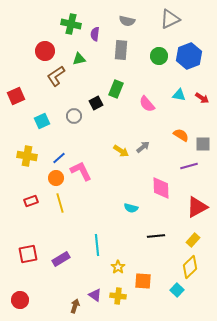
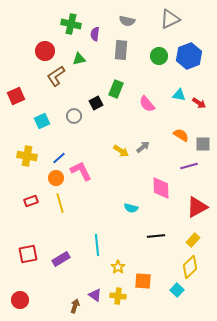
red arrow at (202, 98): moved 3 px left, 5 px down
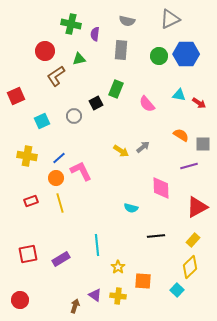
blue hexagon at (189, 56): moved 3 px left, 2 px up; rotated 20 degrees clockwise
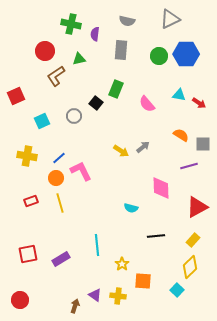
black square at (96, 103): rotated 24 degrees counterclockwise
yellow star at (118, 267): moved 4 px right, 3 px up
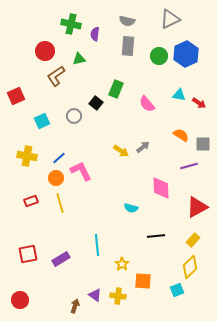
gray rectangle at (121, 50): moved 7 px right, 4 px up
blue hexagon at (186, 54): rotated 25 degrees counterclockwise
cyan square at (177, 290): rotated 24 degrees clockwise
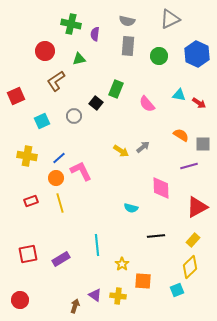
blue hexagon at (186, 54): moved 11 px right; rotated 10 degrees counterclockwise
brown L-shape at (56, 76): moved 5 px down
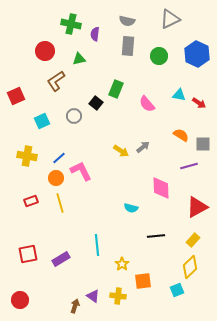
orange square at (143, 281): rotated 12 degrees counterclockwise
purple triangle at (95, 295): moved 2 px left, 1 px down
